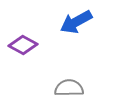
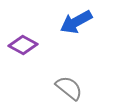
gray semicircle: rotated 40 degrees clockwise
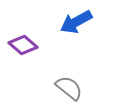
purple diamond: rotated 12 degrees clockwise
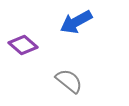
gray semicircle: moved 7 px up
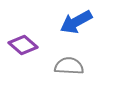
gray semicircle: moved 15 px up; rotated 36 degrees counterclockwise
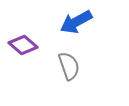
gray semicircle: rotated 68 degrees clockwise
